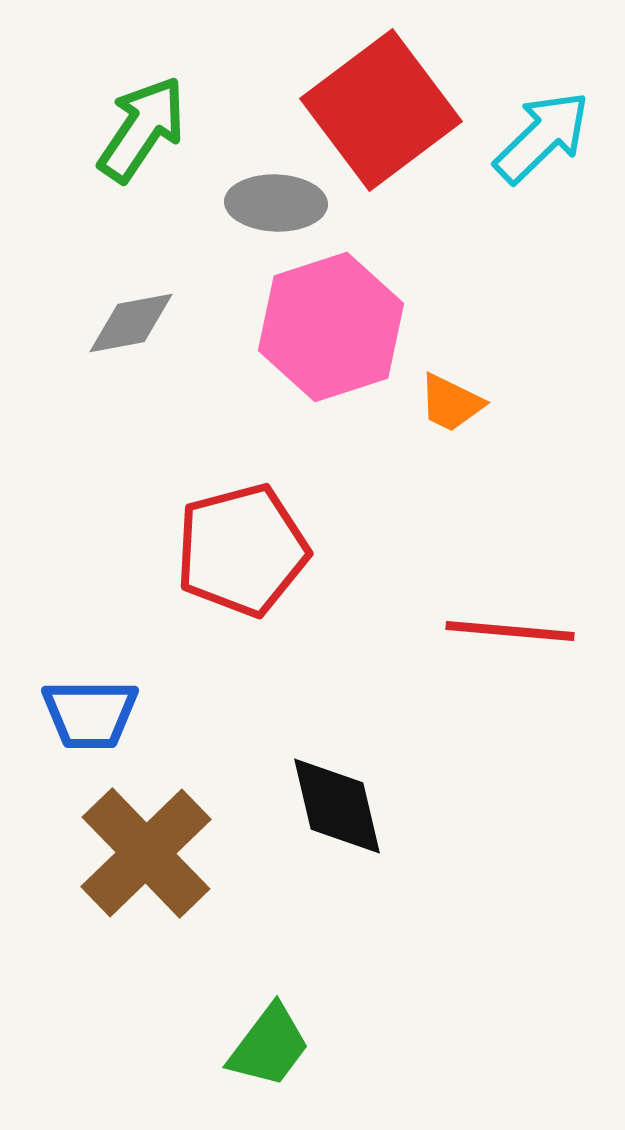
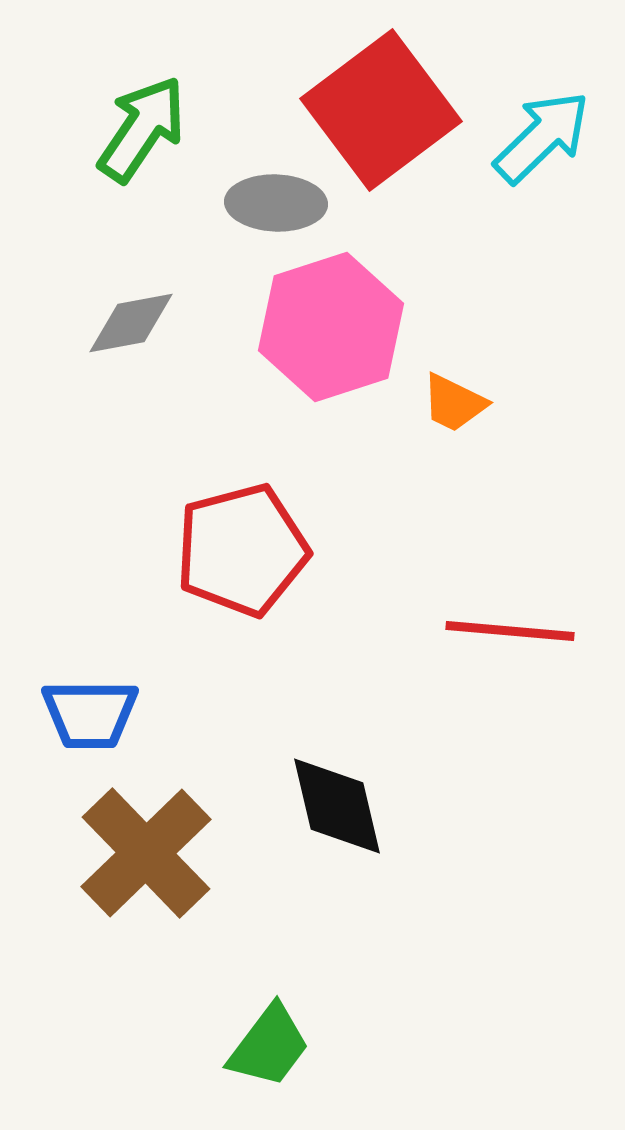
orange trapezoid: moved 3 px right
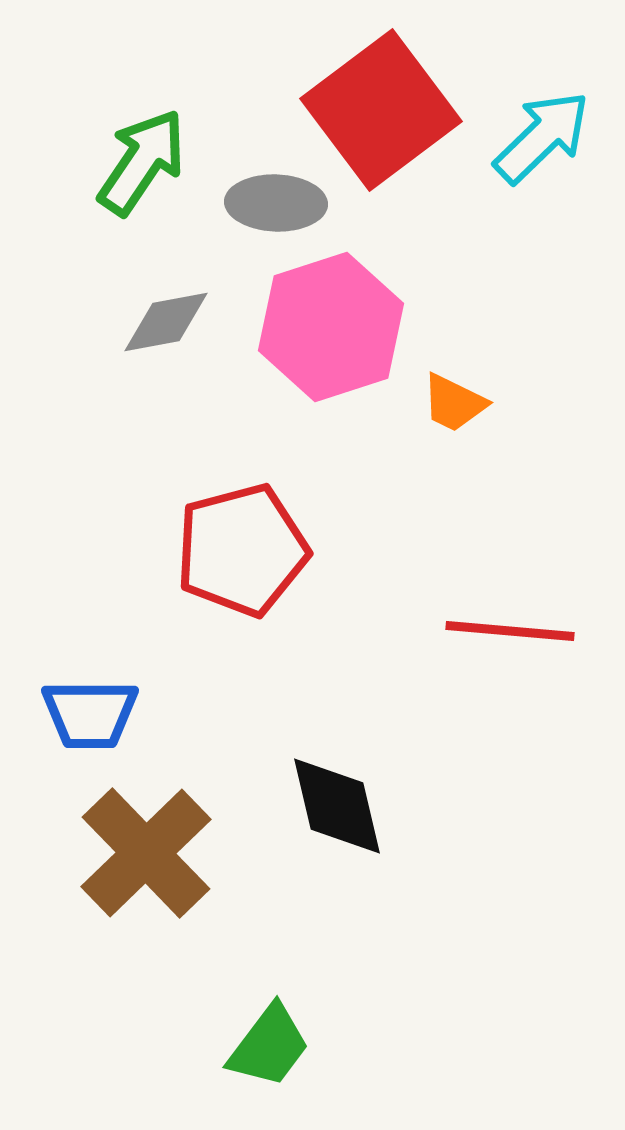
green arrow: moved 33 px down
gray diamond: moved 35 px right, 1 px up
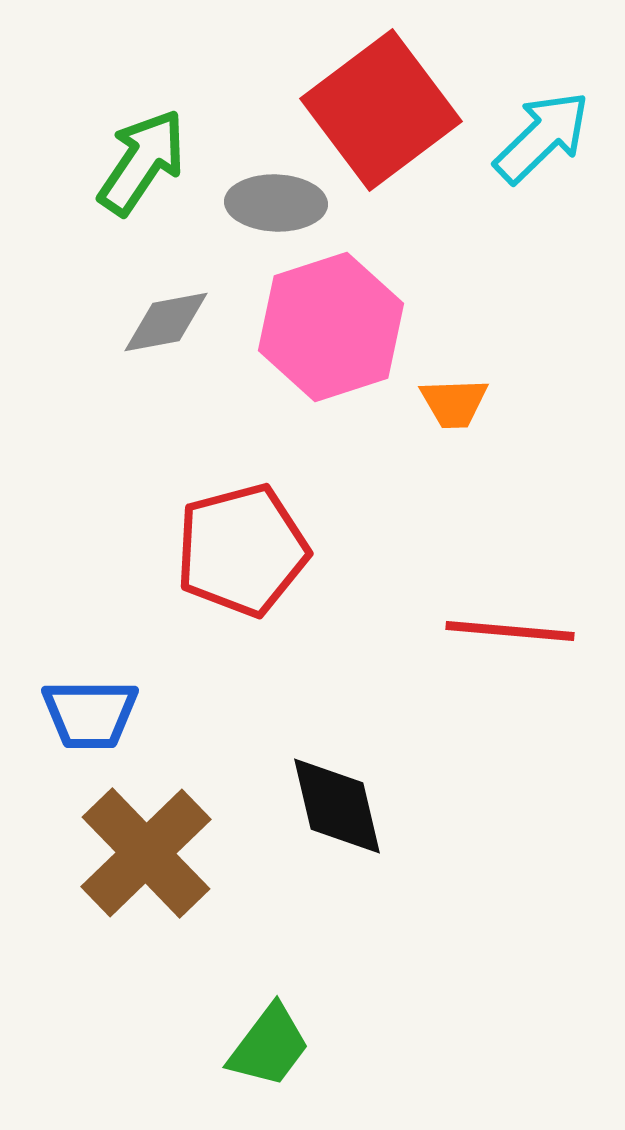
orange trapezoid: rotated 28 degrees counterclockwise
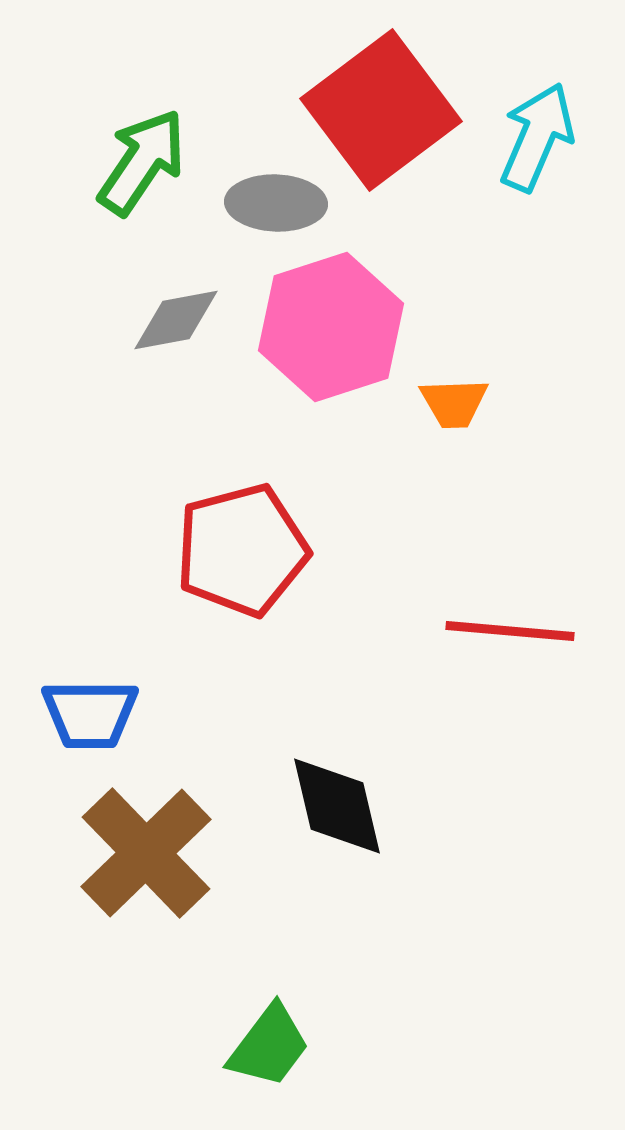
cyan arrow: moved 5 px left; rotated 23 degrees counterclockwise
gray diamond: moved 10 px right, 2 px up
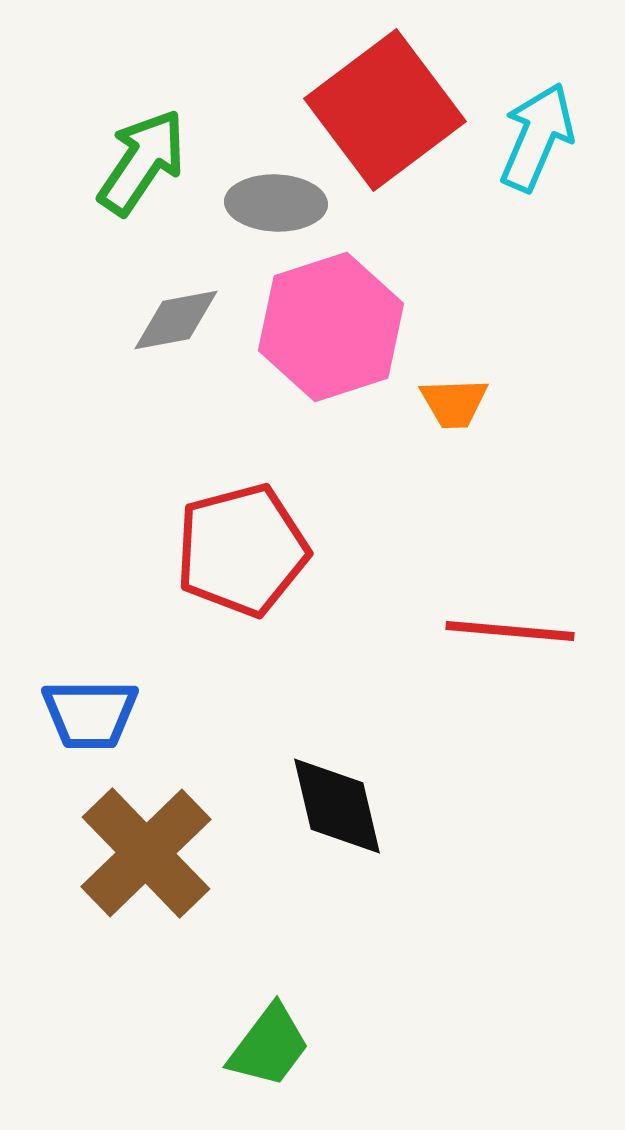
red square: moved 4 px right
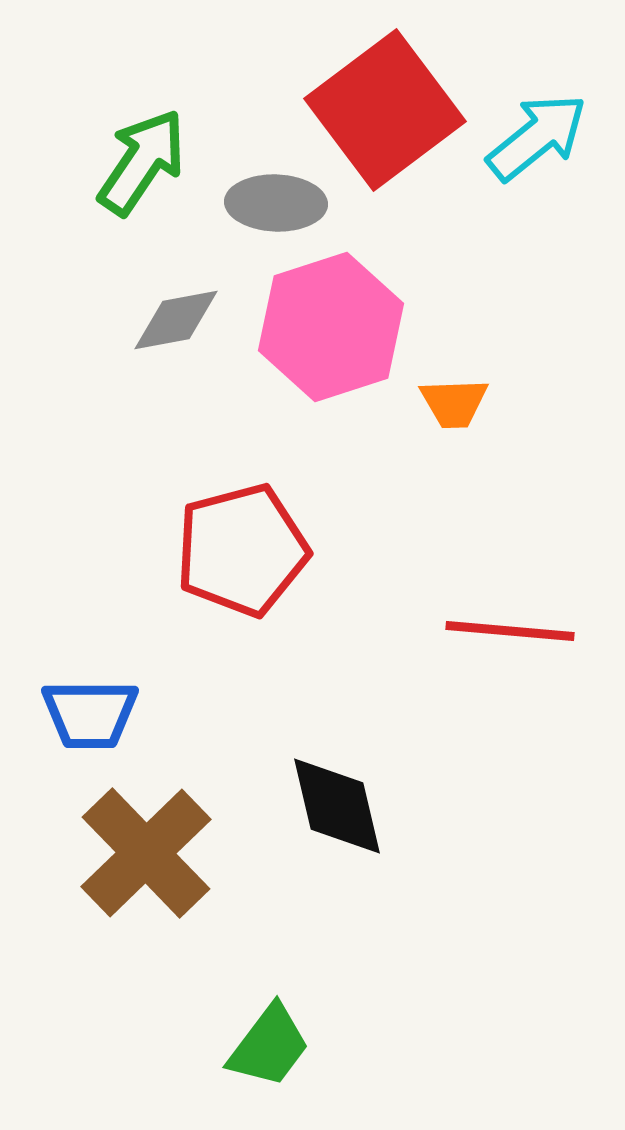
cyan arrow: rotated 28 degrees clockwise
